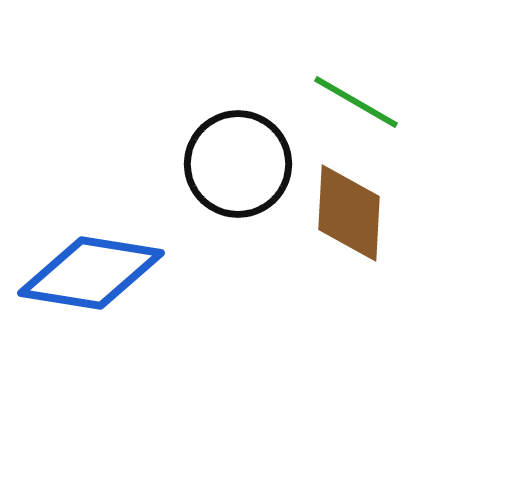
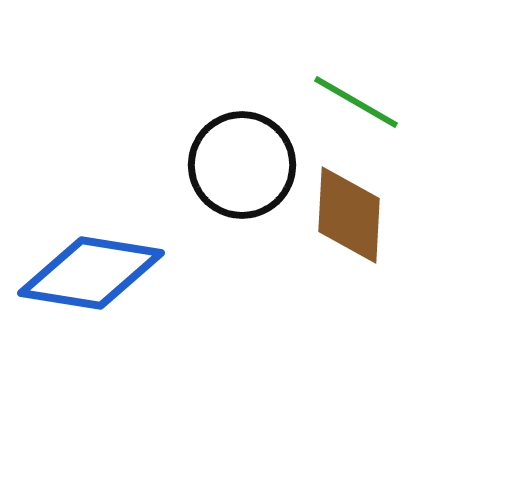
black circle: moved 4 px right, 1 px down
brown diamond: moved 2 px down
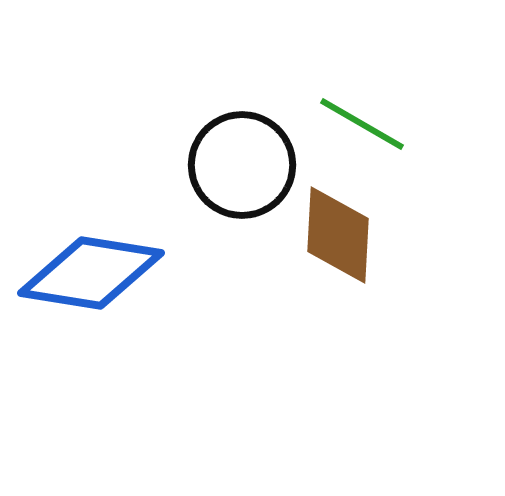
green line: moved 6 px right, 22 px down
brown diamond: moved 11 px left, 20 px down
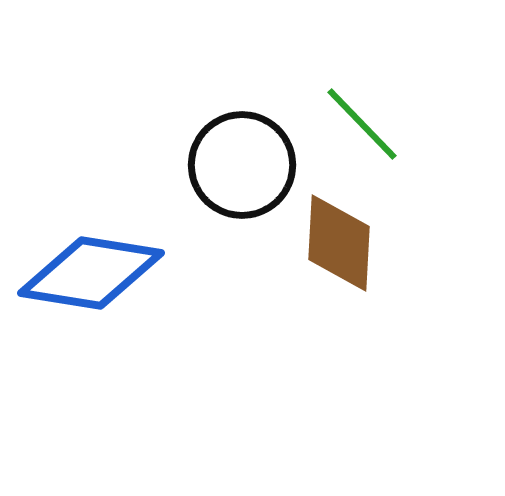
green line: rotated 16 degrees clockwise
brown diamond: moved 1 px right, 8 px down
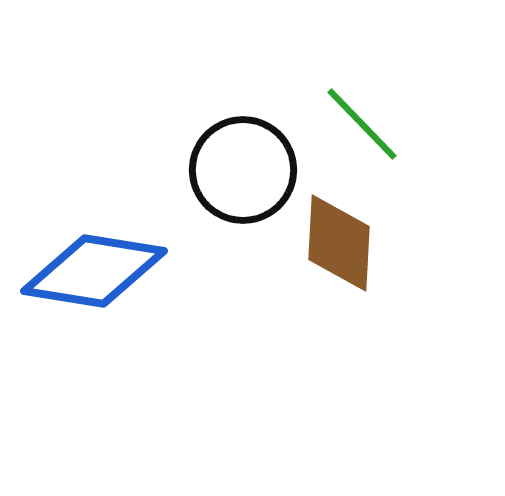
black circle: moved 1 px right, 5 px down
blue diamond: moved 3 px right, 2 px up
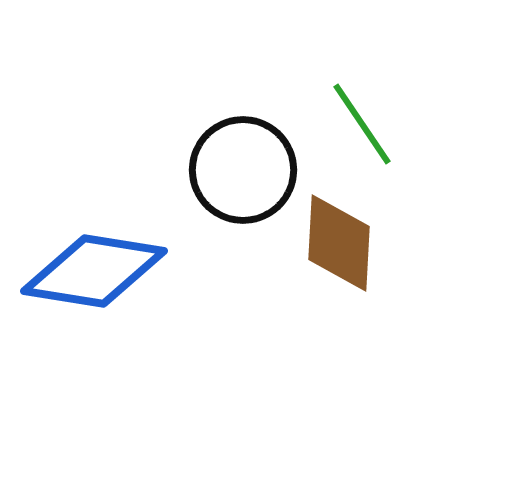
green line: rotated 10 degrees clockwise
